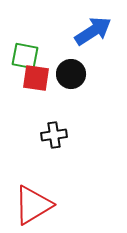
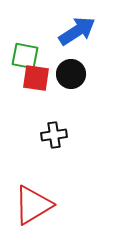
blue arrow: moved 16 px left
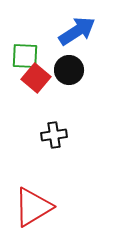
green square: rotated 8 degrees counterclockwise
black circle: moved 2 px left, 4 px up
red square: rotated 32 degrees clockwise
red triangle: moved 2 px down
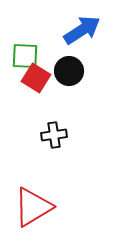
blue arrow: moved 5 px right, 1 px up
black circle: moved 1 px down
red square: rotated 8 degrees counterclockwise
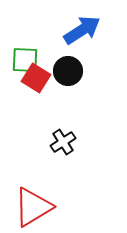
green square: moved 4 px down
black circle: moved 1 px left
black cross: moved 9 px right, 7 px down; rotated 25 degrees counterclockwise
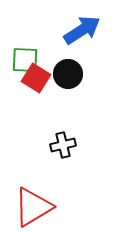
black circle: moved 3 px down
black cross: moved 3 px down; rotated 20 degrees clockwise
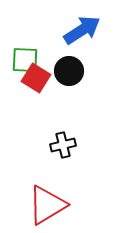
black circle: moved 1 px right, 3 px up
red triangle: moved 14 px right, 2 px up
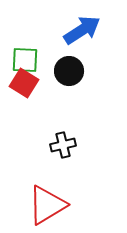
red square: moved 12 px left, 5 px down
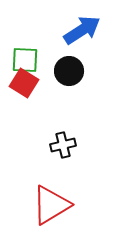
red triangle: moved 4 px right
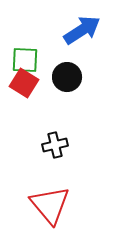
black circle: moved 2 px left, 6 px down
black cross: moved 8 px left
red triangle: moved 1 px left; rotated 39 degrees counterclockwise
